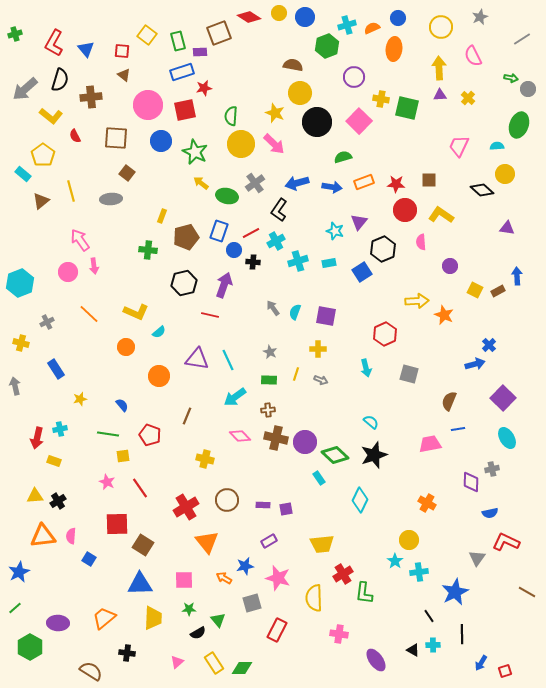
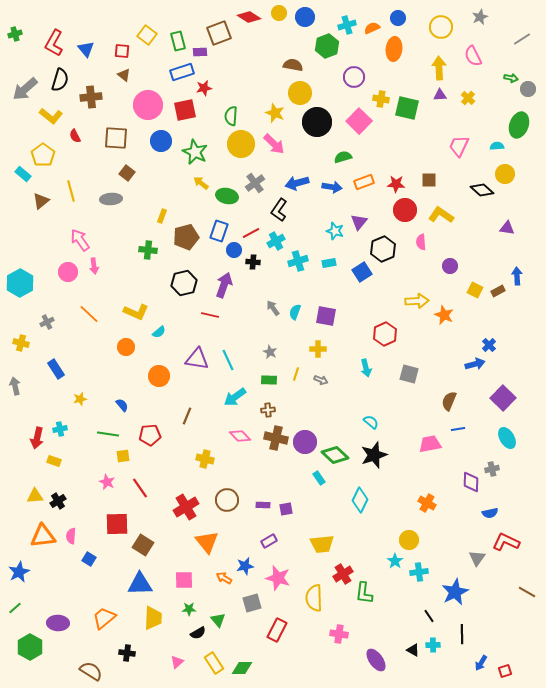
cyan hexagon at (20, 283): rotated 8 degrees counterclockwise
red pentagon at (150, 435): rotated 25 degrees counterclockwise
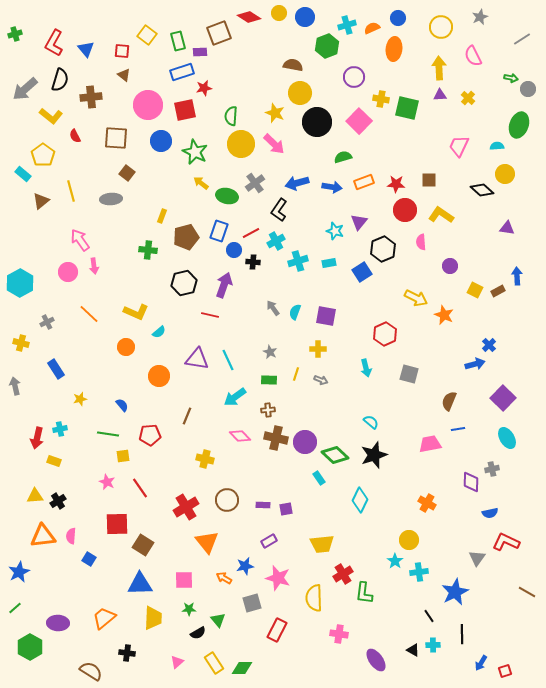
yellow arrow at (417, 301): moved 1 px left, 3 px up; rotated 30 degrees clockwise
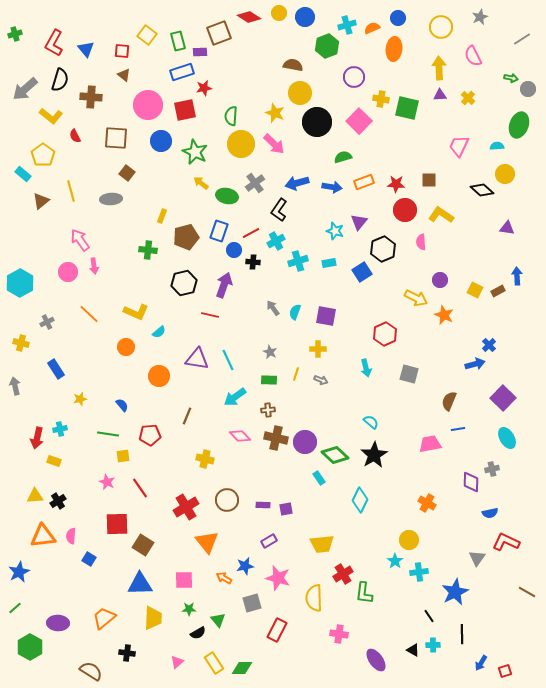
brown cross at (91, 97): rotated 10 degrees clockwise
purple circle at (450, 266): moved 10 px left, 14 px down
black star at (374, 455): rotated 12 degrees counterclockwise
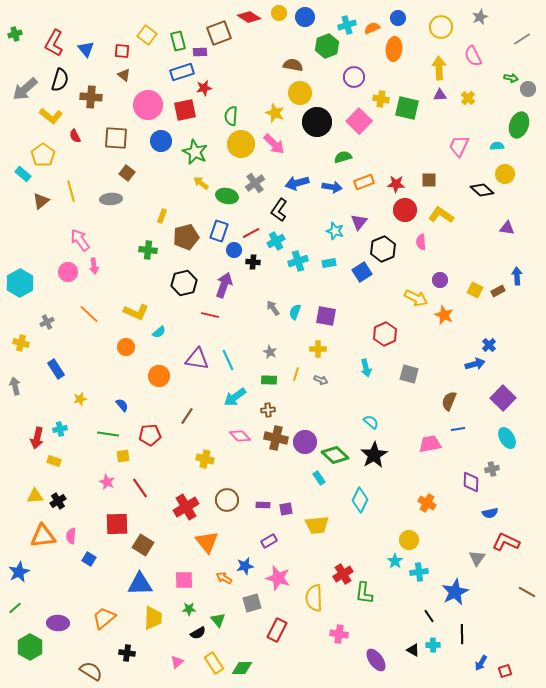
brown line at (187, 416): rotated 12 degrees clockwise
yellow trapezoid at (322, 544): moved 5 px left, 19 px up
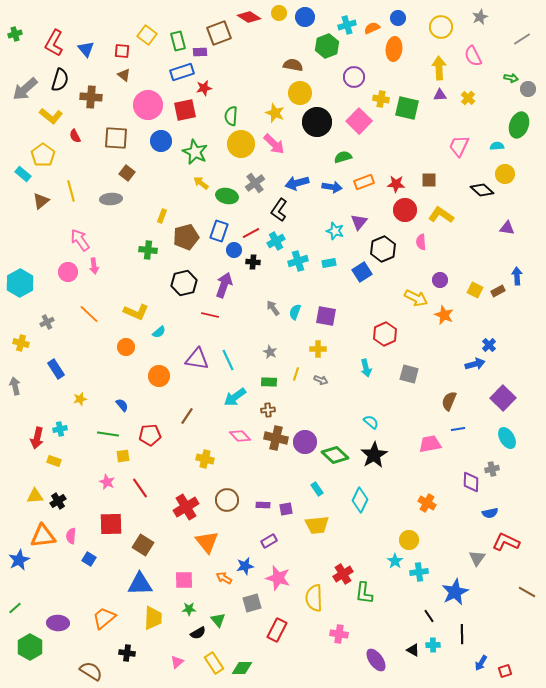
green rectangle at (269, 380): moved 2 px down
cyan rectangle at (319, 478): moved 2 px left, 11 px down
red square at (117, 524): moved 6 px left
blue star at (19, 572): moved 12 px up
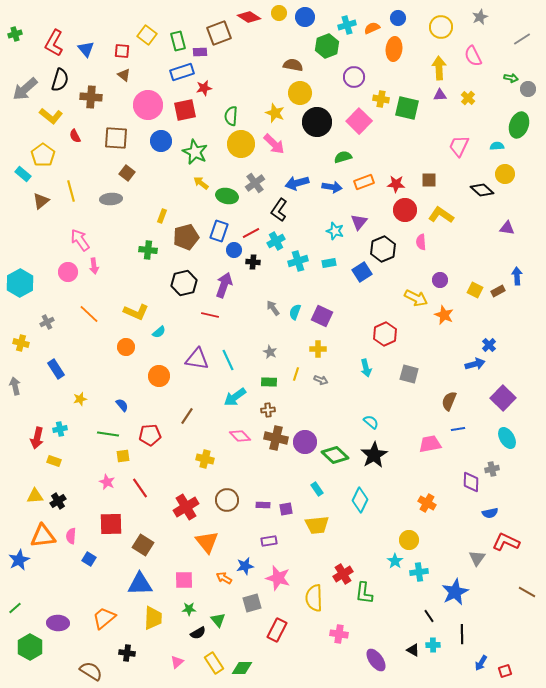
purple square at (326, 316): moved 4 px left; rotated 15 degrees clockwise
purple rectangle at (269, 541): rotated 21 degrees clockwise
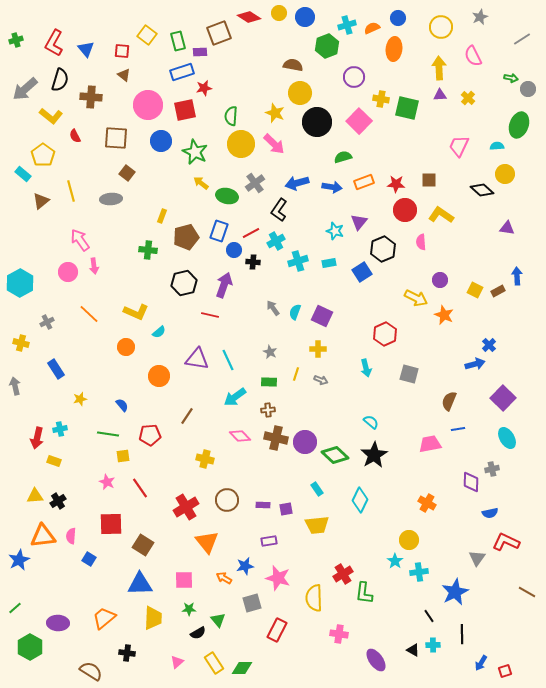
green cross at (15, 34): moved 1 px right, 6 px down
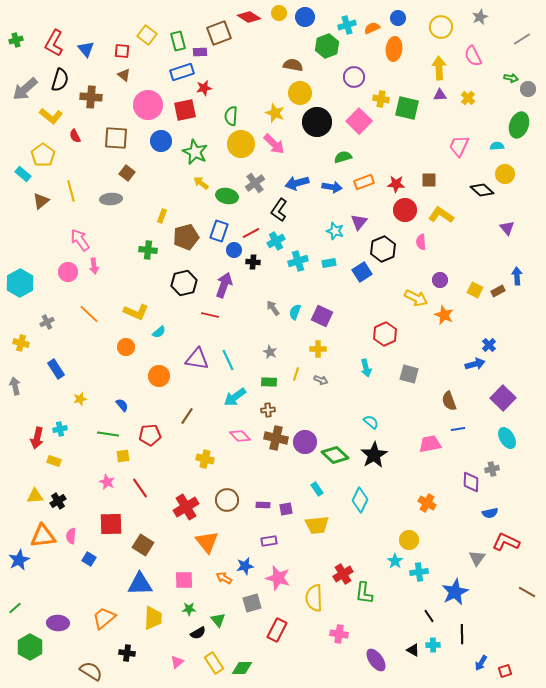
purple triangle at (507, 228): rotated 42 degrees clockwise
brown semicircle at (449, 401): rotated 42 degrees counterclockwise
